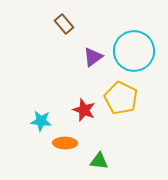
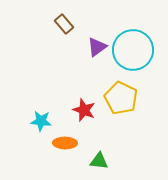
cyan circle: moved 1 px left, 1 px up
purple triangle: moved 4 px right, 10 px up
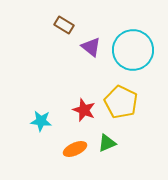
brown rectangle: moved 1 px down; rotated 18 degrees counterclockwise
purple triangle: moved 6 px left; rotated 45 degrees counterclockwise
yellow pentagon: moved 4 px down
orange ellipse: moved 10 px right, 6 px down; rotated 25 degrees counterclockwise
green triangle: moved 8 px right, 18 px up; rotated 30 degrees counterclockwise
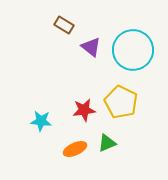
red star: rotated 30 degrees counterclockwise
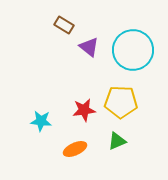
purple triangle: moved 2 px left
yellow pentagon: rotated 24 degrees counterclockwise
green triangle: moved 10 px right, 2 px up
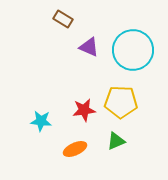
brown rectangle: moved 1 px left, 6 px up
purple triangle: rotated 15 degrees counterclockwise
green triangle: moved 1 px left
